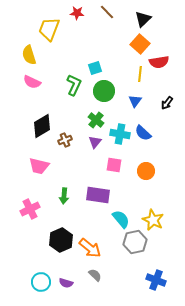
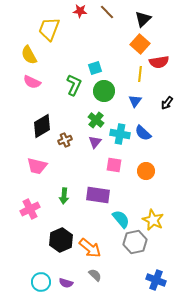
red star: moved 3 px right, 2 px up
yellow semicircle: rotated 12 degrees counterclockwise
pink trapezoid: moved 2 px left
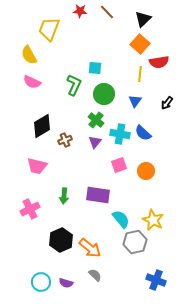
cyan square: rotated 24 degrees clockwise
green circle: moved 3 px down
pink square: moved 5 px right; rotated 28 degrees counterclockwise
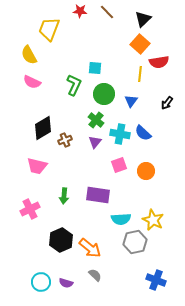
blue triangle: moved 4 px left
black diamond: moved 1 px right, 2 px down
cyan semicircle: rotated 126 degrees clockwise
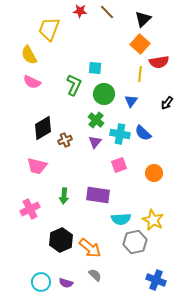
orange circle: moved 8 px right, 2 px down
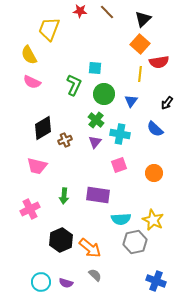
blue semicircle: moved 12 px right, 4 px up
blue cross: moved 1 px down
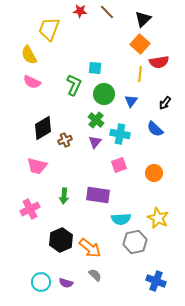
black arrow: moved 2 px left
yellow star: moved 5 px right, 2 px up
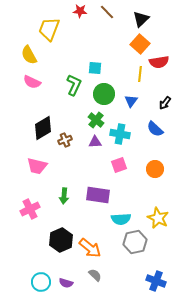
black triangle: moved 2 px left
purple triangle: rotated 48 degrees clockwise
orange circle: moved 1 px right, 4 px up
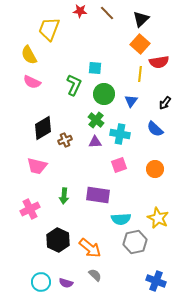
brown line: moved 1 px down
black hexagon: moved 3 px left; rotated 10 degrees counterclockwise
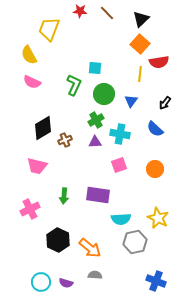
green cross: rotated 21 degrees clockwise
gray semicircle: rotated 40 degrees counterclockwise
